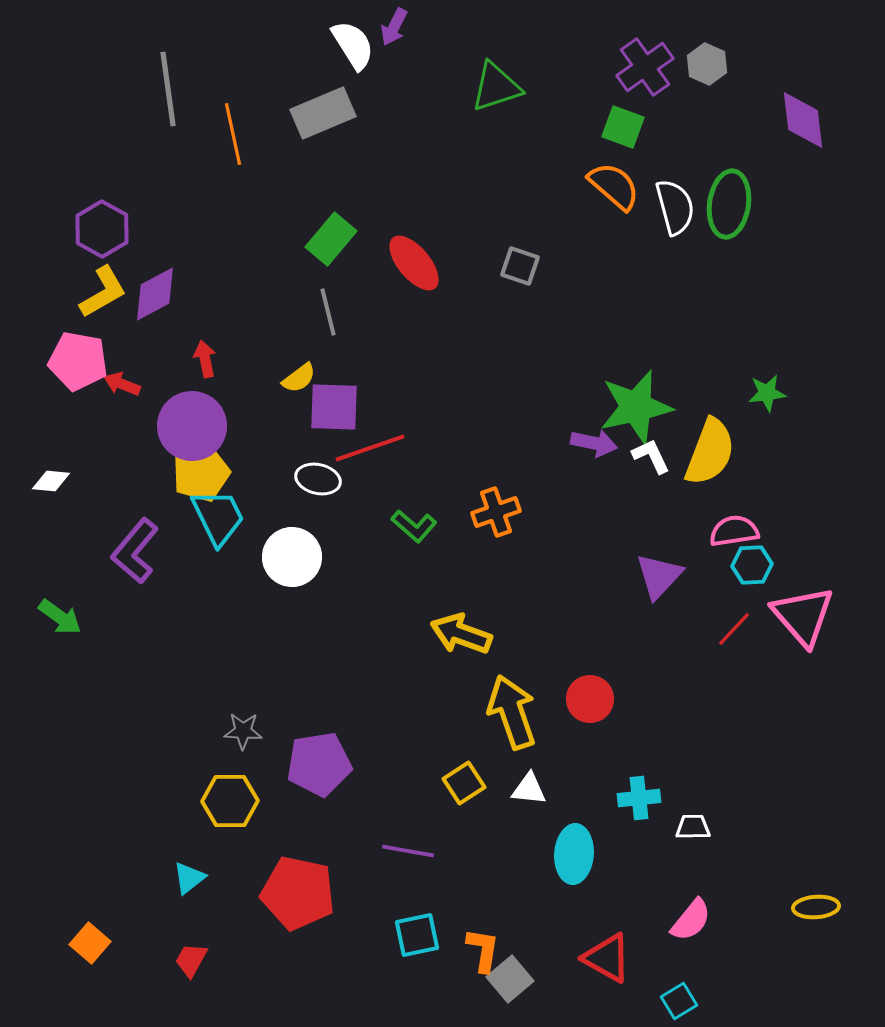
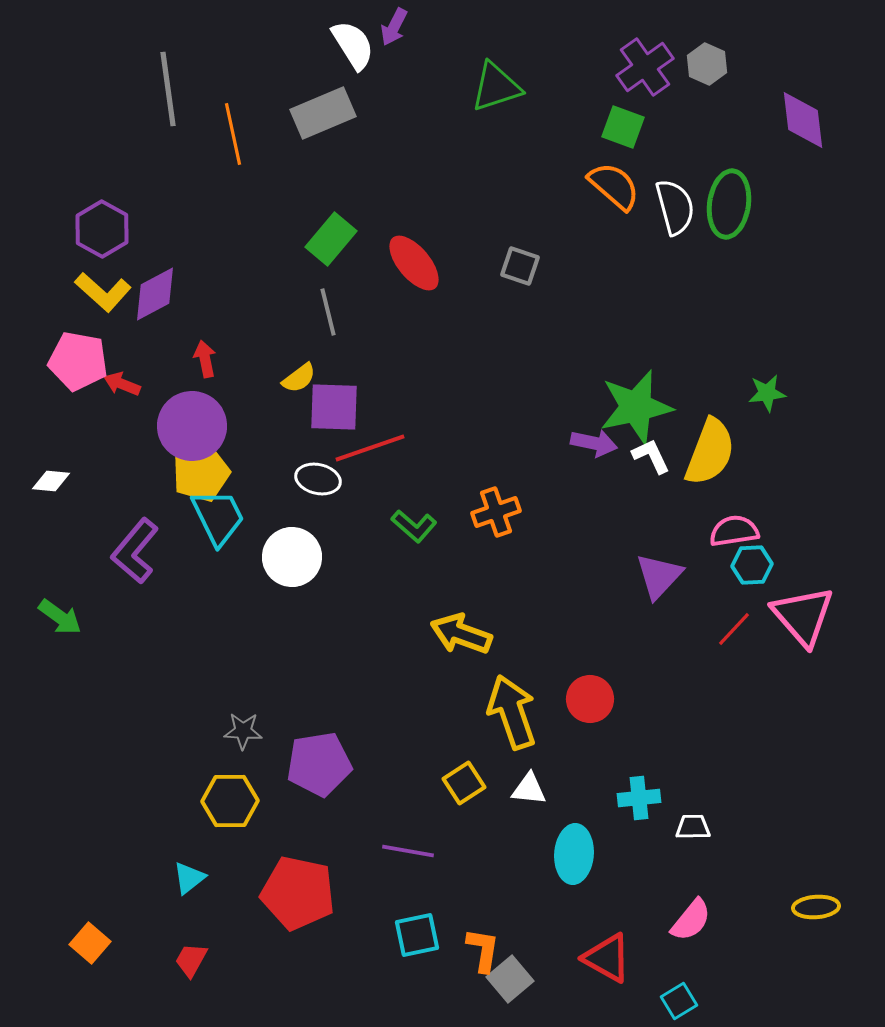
yellow L-shape at (103, 292): rotated 72 degrees clockwise
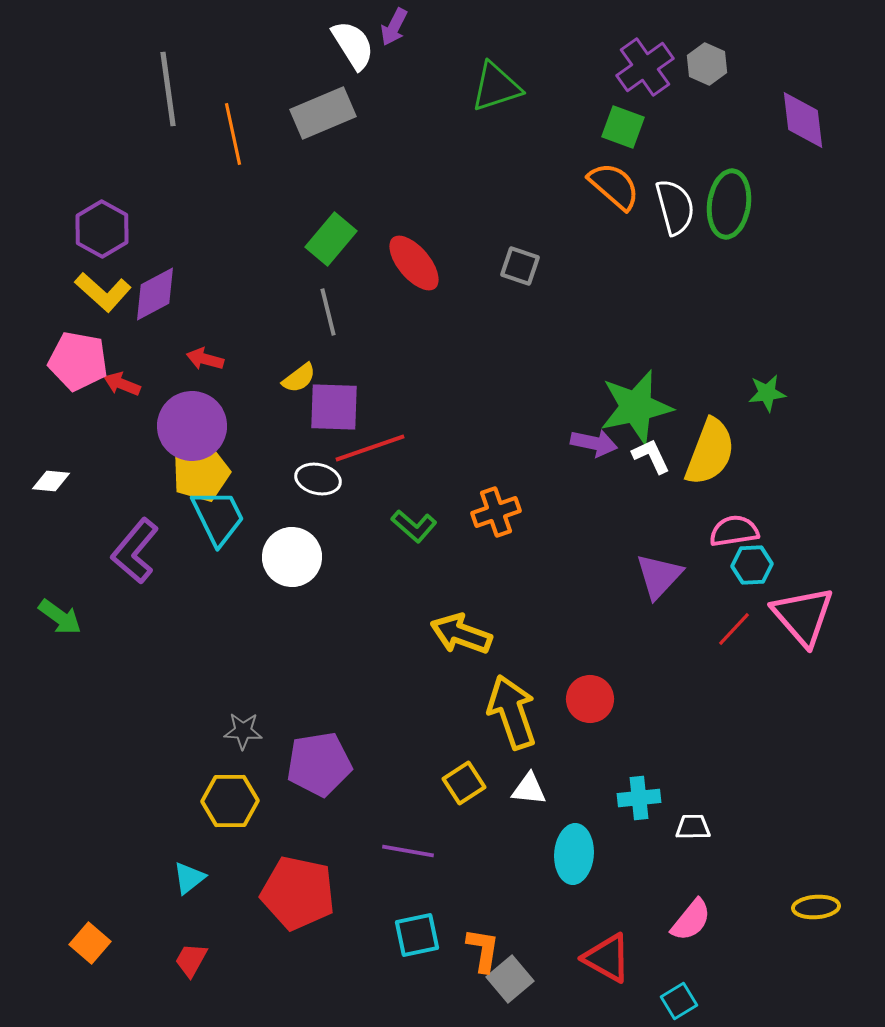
red arrow at (205, 359): rotated 63 degrees counterclockwise
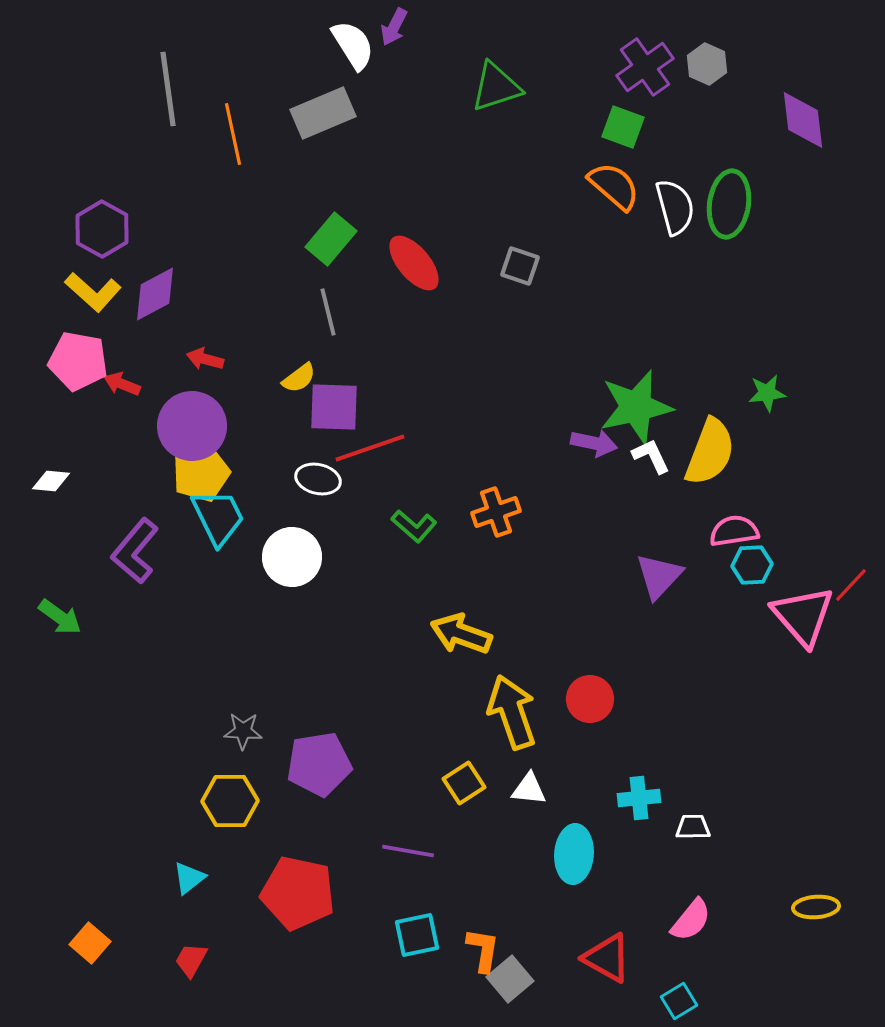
yellow L-shape at (103, 292): moved 10 px left
red line at (734, 629): moved 117 px right, 44 px up
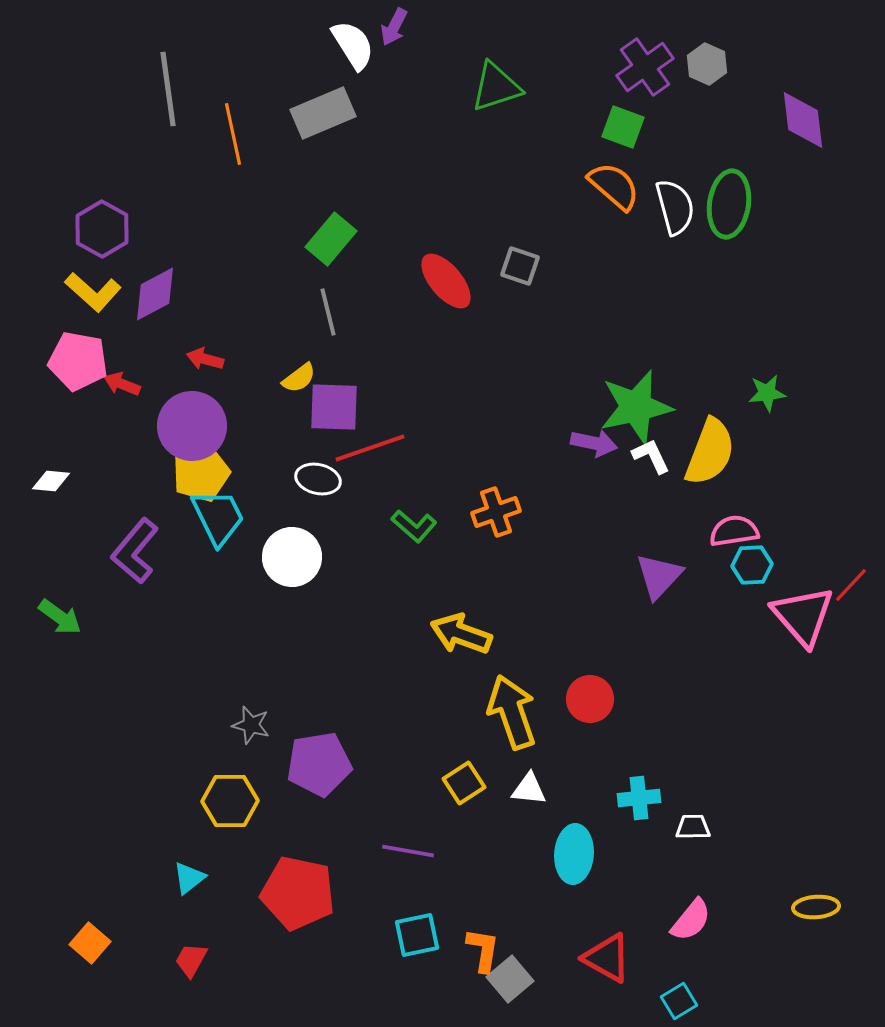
red ellipse at (414, 263): moved 32 px right, 18 px down
gray star at (243, 731): moved 8 px right, 6 px up; rotated 12 degrees clockwise
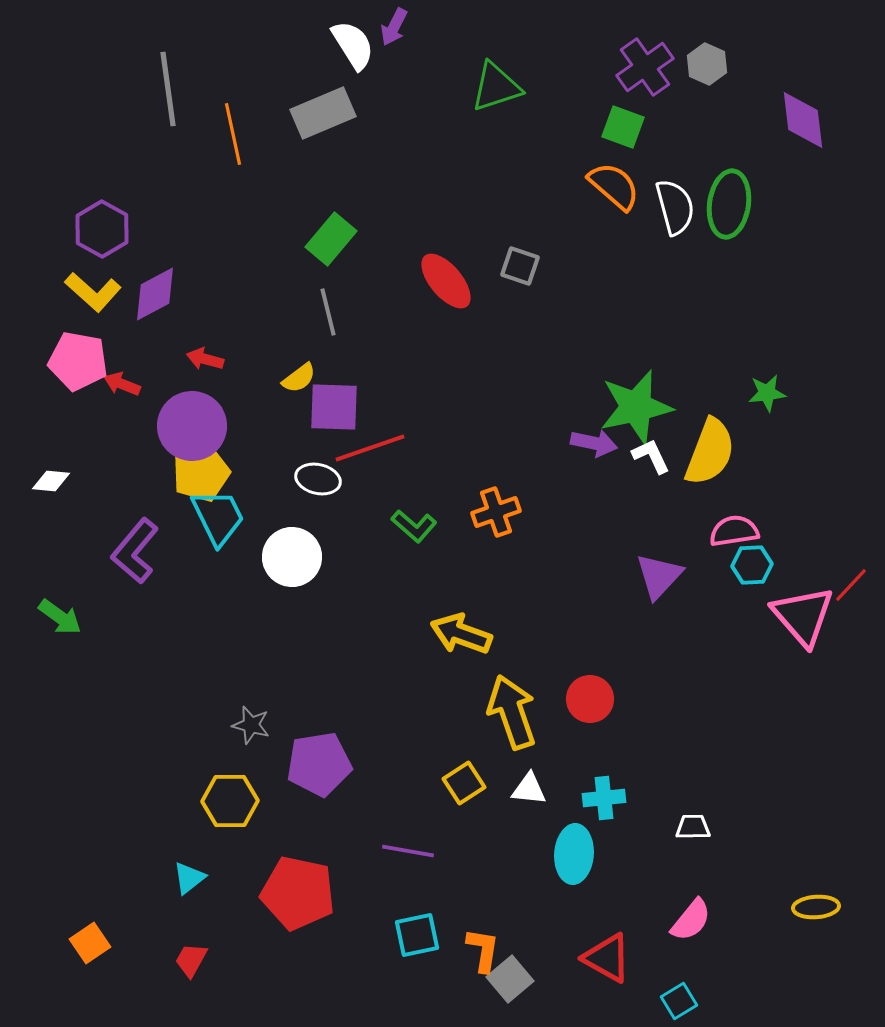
cyan cross at (639, 798): moved 35 px left
orange square at (90, 943): rotated 15 degrees clockwise
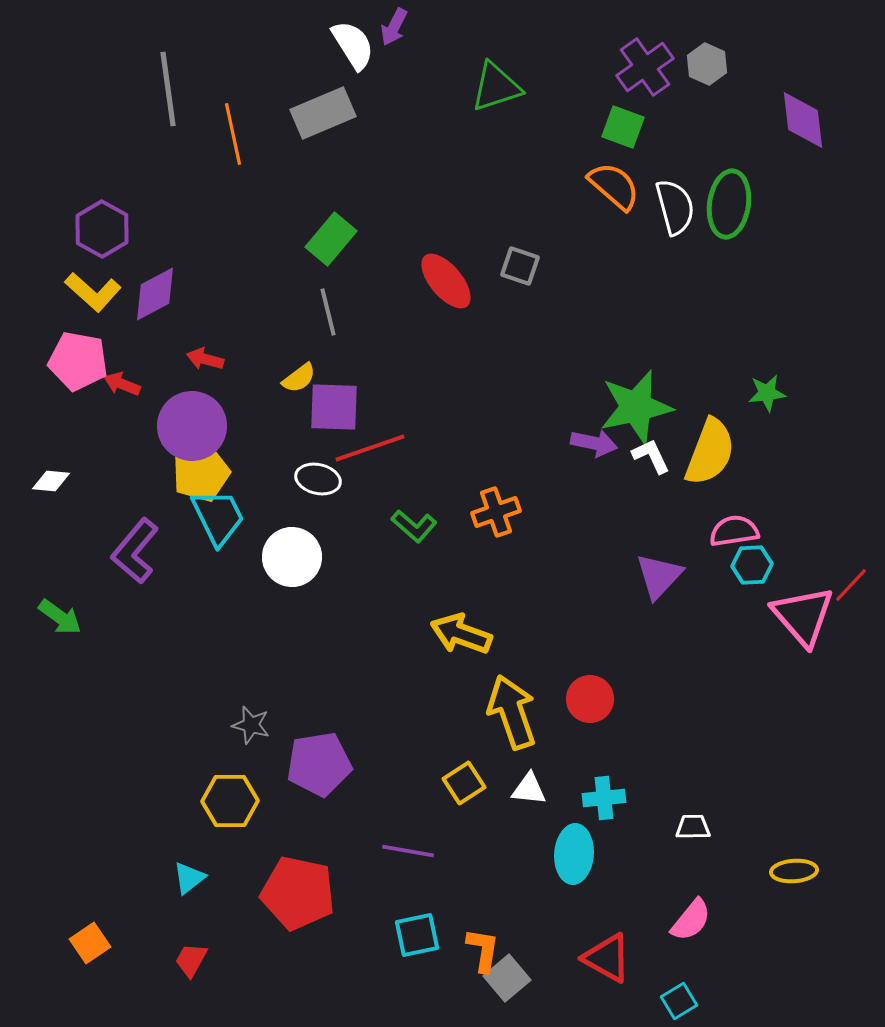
yellow ellipse at (816, 907): moved 22 px left, 36 px up
gray square at (510, 979): moved 3 px left, 1 px up
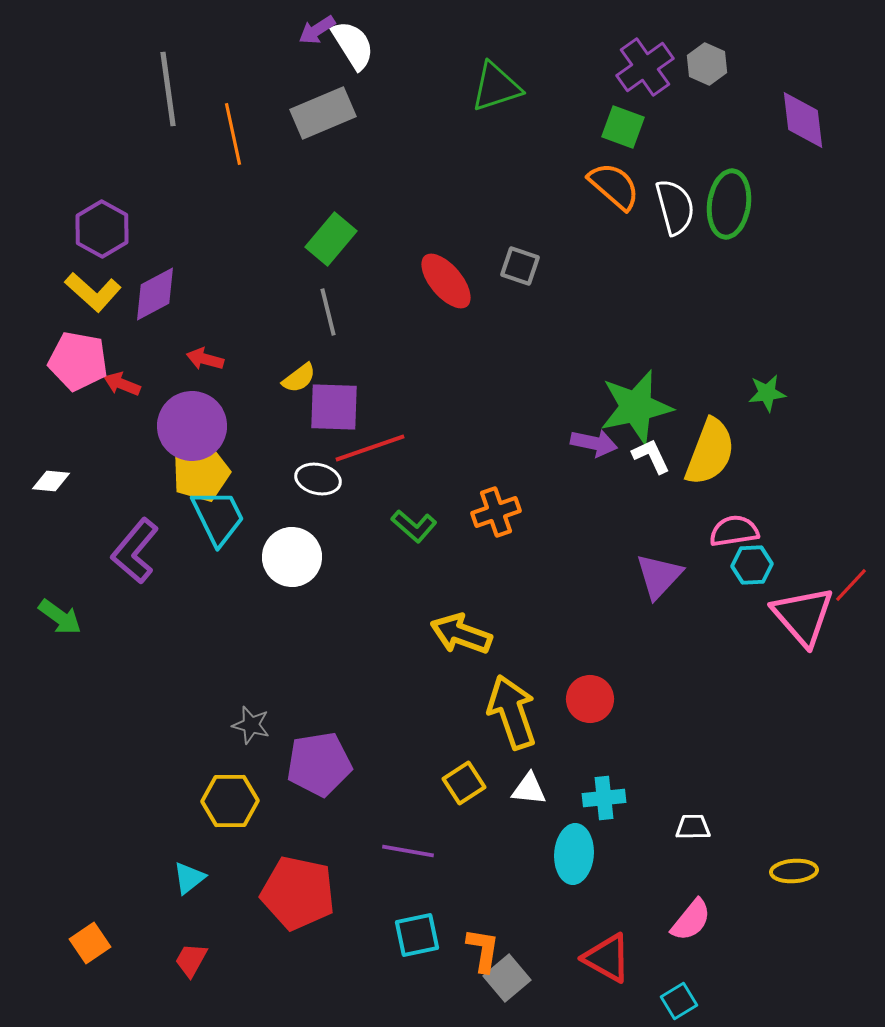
purple arrow at (394, 27): moved 77 px left, 3 px down; rotated 30 degrees clockwise
